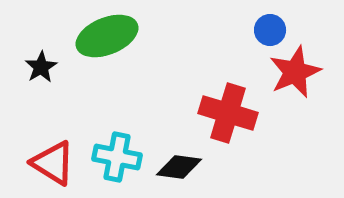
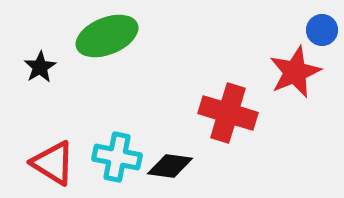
blue circle: moved 52 px right
black star: moved 1 px left
black diamond: moved 9 px left, 1 px up
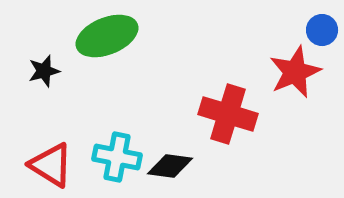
black star: moved 4 px right, 4 px down; rotated 16 degrees clockwise
red cross: moved 1 px down
red triangle: moved 2 px left, 2 px down
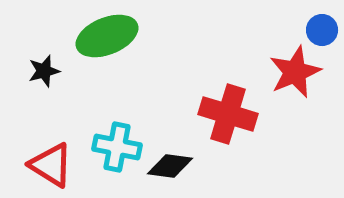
cyan cross: moved 10 px up
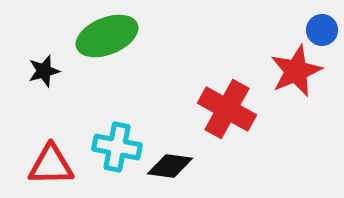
red star: moved 1 px right, 1 px up
red cross: moved 1 px left, 5 px up; rotated 12 degrees clockwise
red triangle: rotated 33 degrees counterclockwise
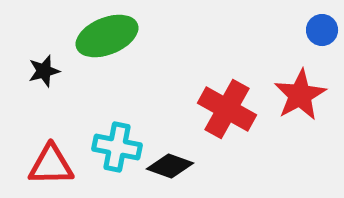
red star: moved 4 px right, 24 px down; rotated 6 degrees counterclockwise
black diamond: rotated 12 degrees clockwise
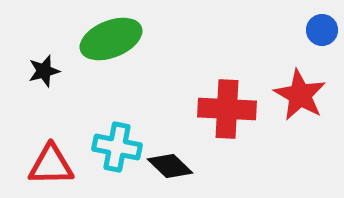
green ellipse: moved 4 px right, 3 px down
red star: rotated 14 degrees counterclockwise
red cross: rotated 26 degrees counterclockwise
black diamond: rotated 24 degrees clockwise
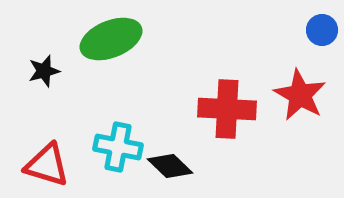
cyan cross: moved 1 px right
red triangle: moved 4 px left; rotated 18 degrees clockwise
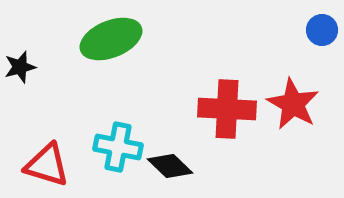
black star: moved 24 px left, 4 px up
red star: moved 7 px left, 9 px down
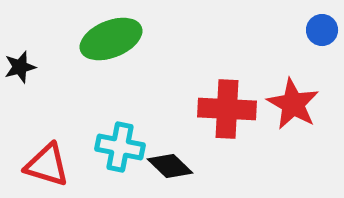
cyan cross: moved 2 px right
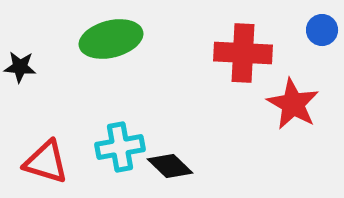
green ellipse: rotated 8 degrees clockwise
black star: rotated 20 degrees clockwise
red cross: moved 16 px right, 56 px up
cyan cross: rotated 21 degrees counterclockwise
red triangle: moved 1 px left, 3 px up
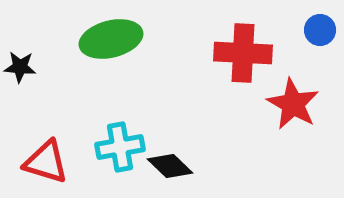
blue circle: moved 2 px left
